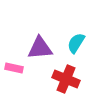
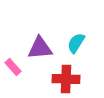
pink rectangle: moved 1 px left, 1 px up; rotated 36 degrees clockwise
red cross: rotated 20 degrees counterclockwise
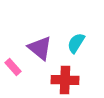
purple triangle: rotated 44 degrees clockwise
red cross: moved 1 px left, 1 px down
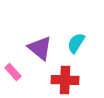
pink rectangle: moved 5 px down
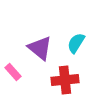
red cross: rotated 8 degrees counterclockwise
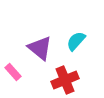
cyan semicircle: moved 2 px up; rotated 10 degrees clockwise
red cross: rotated 16 degrees counterclockwise
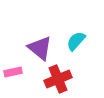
pink rectangle: rotated 60 degrees counterclockwise
red cross: moved 7 px left, 1 px up
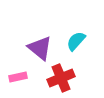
pink rectangle: moved 5 px right, 5 px down
red cross: moved 3 px right, 1 px up
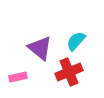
red cross: moved 8 px right, 6 px up
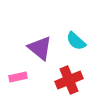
cyan semicircle: rotated 90 degrees counterclockwise
red cross: moved 8 px down
